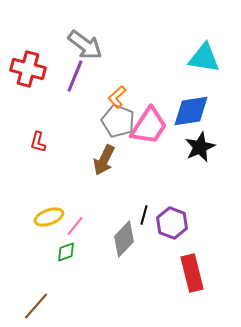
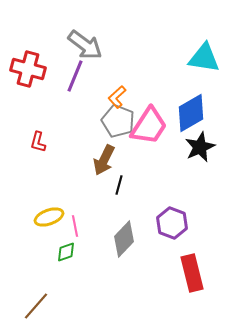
blue diamond: moved 2 px down; rotated 21 degrees counterclockwise
black line: moved 25 px left, 30 px up
pink line: rotated 50 degrees counterclockwise
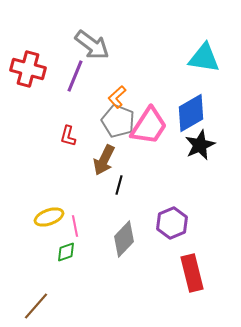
gray arrow: moved 7 px right
red L-shape: moved 30 px right, 6 px up
black star: moved 2 px up
purple hexagon: rotated 16 degrees clockwise
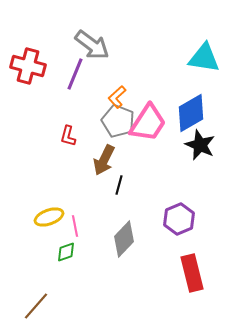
red cross: moved 3 px up
purple line: moved 2 px up
pink trapezoid: moved 1 px left, 3 px up
black star: rotated 24 degrees counterclockwise
purple hexagon: moved 7 px right, 4 px up
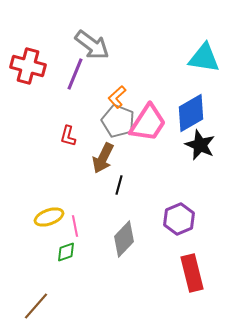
brown arrow: moved 1 px left, 2 px up
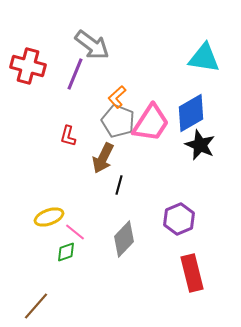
pink trapezoid: moved 3 px right
pink line: moved 6 px down; rotated 40 degrees counterclockwise
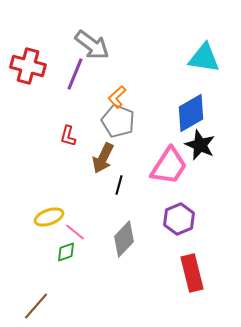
pink trapezoid: moved 18 px right, 43 px down
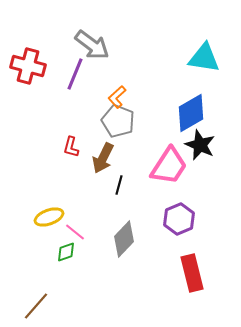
red L-shape: moved 3 px right, 11 px down
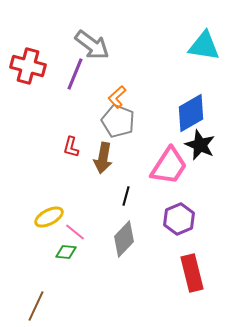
cyan triangle: moved 12 px up
brown arrow: rotated 16 degrees counterclockwise
black line: moved 7 px right, 11 px down
yellow ellipse: rotated 8 degrees counterclockwise
green diamond: rotated 25 degrees clockwise
brown line: rotated 16 degrees counterclockwise
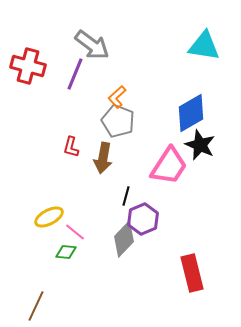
purple hexagon: moved 36 px left
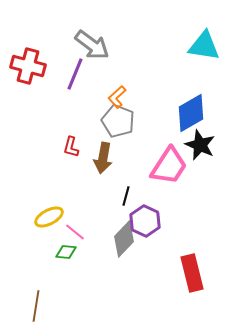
purple hexagon: moved 2 px right, 2 px down; rotated 12 degrees counterclockwise
brown line: rotated 16 degrees counterclockwise
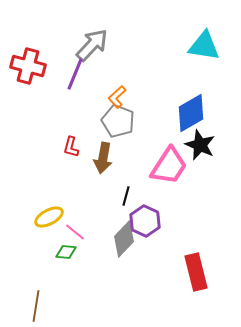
gray arrow: rotated 84 degrees counterclockwise
red rectangle: moved 4 px right, 1 px up
